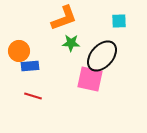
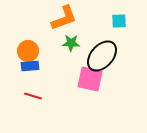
orange circle: moved 9 px right
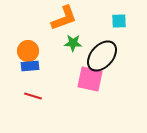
green star: moved 2 px right
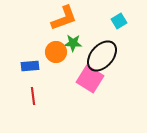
cyan square: rotated 28 degrees counterclockwise
orange circle: moved 28 px right, 1 px down
pink square: rotated 20 degrees clockwise
red line: rotated 66 degrees clockwise
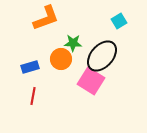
orange L-shape: moved 18 px left
orange circle: moved 5 px right, 7 px down
blue rectangle: moved 1 px down; rotated 12 degrees counterclockwise
pink square: moved 1 px right, 2 px down
red line: rotated 18 degrees clockwise
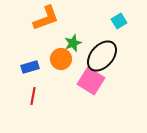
green star: rotated 24 degrees counterclockwise
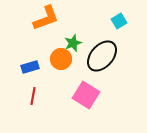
pink square: moved 5 px left, 14 px down
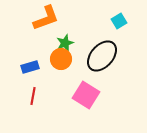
green star: moved 8 px left
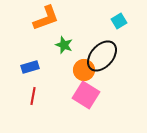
green star: moved 1 px left, 2 px down; rotated 30 degrees counterclockwise
orange circle: moved 23 px right, 11 px down
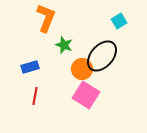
orange L-shape: rotated 48 degrees counterclockwise
orange circle: moved 2 px left, 1 px up
red line: moved 2 px right
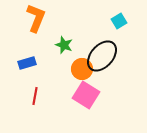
orange L-shape: moved 10 px left
blue rectangle: moved 3 px left, 4 px up
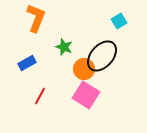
green star: moved 2 px down
blue rectangle: rotated 12 degrees counterclockwise
orange circle: moved 2 px right
red line: moved 5 px right; rotated 18 degrees clockwise
